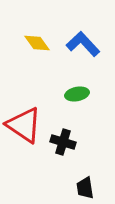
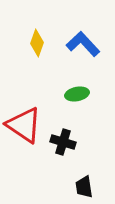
yellow diamond: rotated 56 degrees clockwise
black trapezoid: moved 1 px left, 1 px up
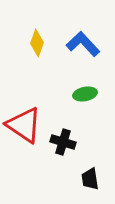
green ellipse: moved 8 px right
black trapezoid: moved 6 px right, 8 px up
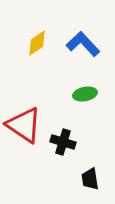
yellow diamond: rotated 36 degrees clockwise
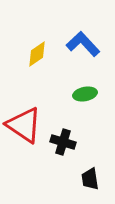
yellow diamond: moved 11 px down
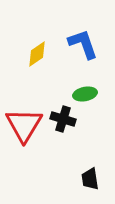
blue L-shape: rotated 24 degrees clockwise
red triangle: rotated 27 degrees clockwise
black cross: moved 23 px up
